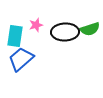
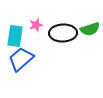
black ellipse: moved 2 px left, 1 px down
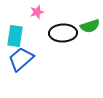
pink star: moved 1 px right, 13 px up
green semicircle: moved 3 px up
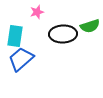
black ellipse: moved 1 px down
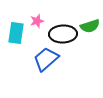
pink star: moved 9 px down
cyan rectangle: moved 1 px right, 3 px up
blue trapezoid: moved 25 px right
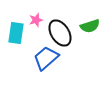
pink star: moved 1 px left, 1 px up
black ellipse: moved 3 px left, 1 px up; rotated 60 degrees clockwise
blue trapezoid: moved 1 px up
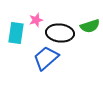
black ellipse: rotated 52 degrees counterclockwise
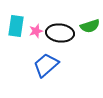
pink star: moved 11 px down
cyan rectangle: moved 7 px up
blue trapezoid: moved 7 px down
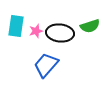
blue trapezoid: rotated 8 degrees counterclockwise
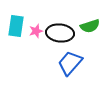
blue trapezoid: moved 24 px right, 2 px up
